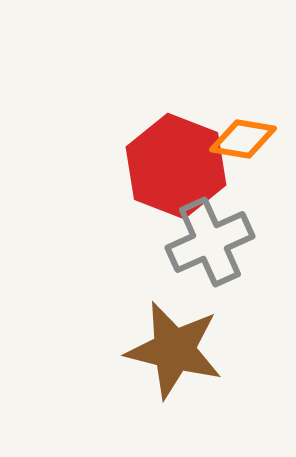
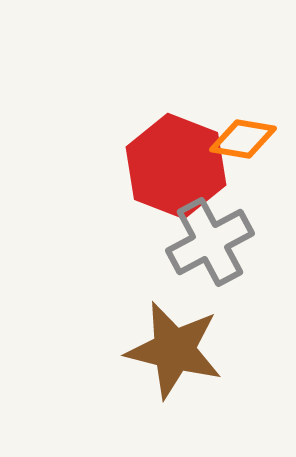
gray cross: rotated 4 degrees counterclockwise
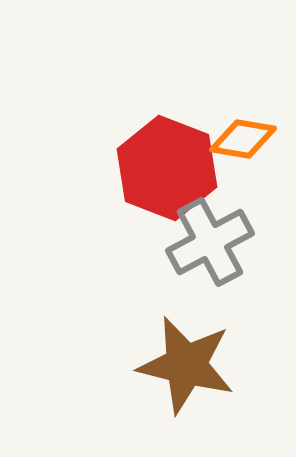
red hexagon: moved 9 px left, 2 px down
brown star: moved 12 px right, 15 px down
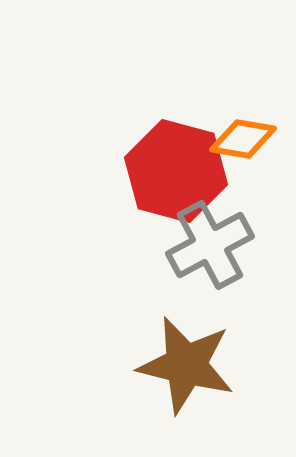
red hexagon: moved 9 px right, 3 px down; rotated 6 degrees counterclockwise
gray cross: moved 3 px down
